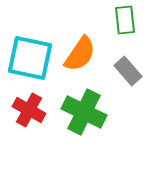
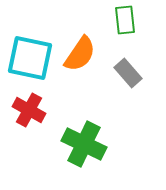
gray rectangle: moved 2 px down
green cross: moved 32 px down
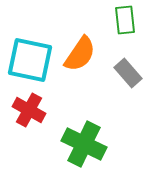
cyan square: moved 2 px down
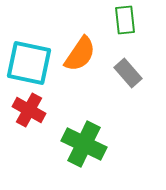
cyan square: moved 1 px left, 3 px down
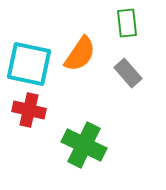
green rectangle: moved 2 px right, 3 px down
cyan square: moved 1 px down
red cross: rotated 16 degrees counterclockwise
green cross: moved 1 px down
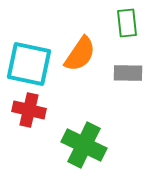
gray rectangle: rotated 48 degrees counterclockwise
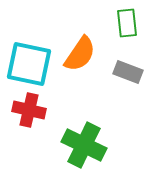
gray rectangle: moved 1 px up; rotated 20 degrees clockwise
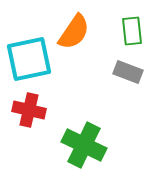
green rectangle: moved 5 px right, 8 px down
orange semicircle: moved 6 px left, 22 px up
cyan square: moved 5 px up; rotated 24 degrees counterclockwise
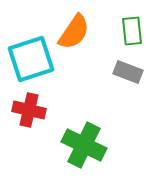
cyan square: moved 2 px right; rotated 6 degrees counterclockwise
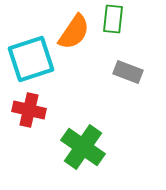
green rectangle: moved 19 px left, 12 px up; rotated 12 degrees clockwise
green cross: moved 1 px left, 2 px down; rotated 9 degrees clockwise
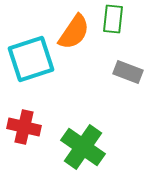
red cross: moved 5 px left, 17 px down
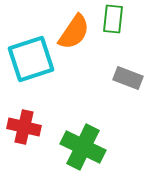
gray rectangle: moved 6 px down
green cross: rotated 9 degrees counterclockwise
